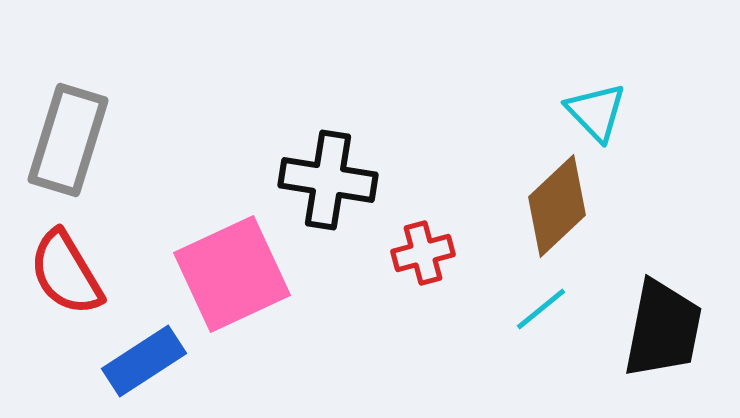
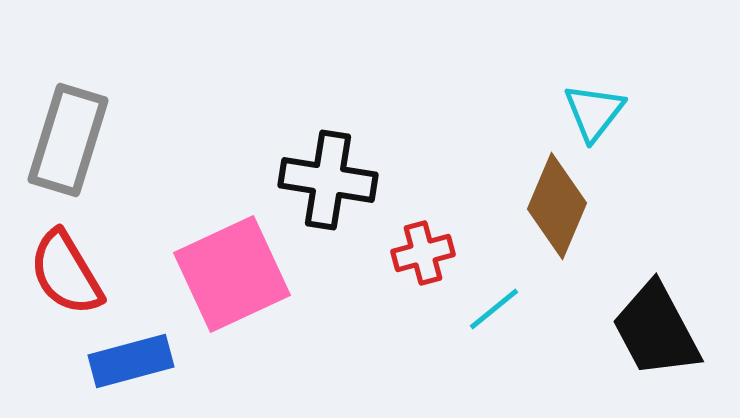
cyan triangle: moved 2 px left; rotated 22 degrees clockwise
brown diamond: rotated 24 degrees counterclockwise
cyan line: moved 47 px left
black trapezoid: moved 7 px left, 1 px down; rotated 141 degrees clockwise
blue rectangle: moved 13 px left; rotated 18 degrees clockwise
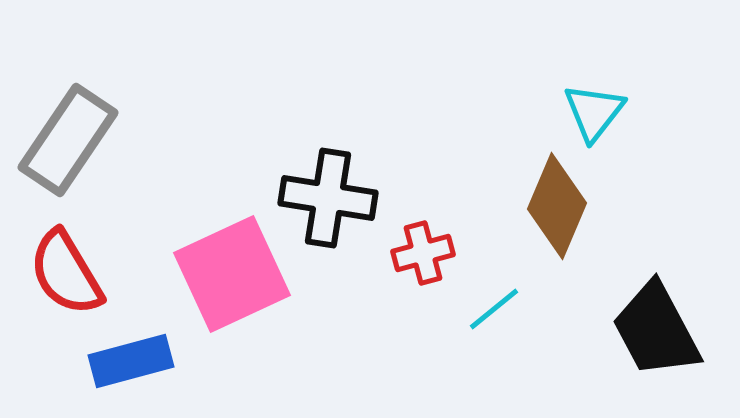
gray rectangle: rotated 17 degrees clockwise
black cross: moved 18 px down
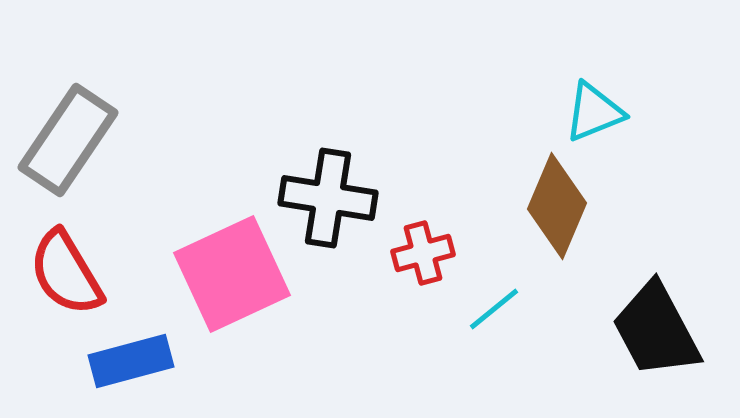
cyan triangle: rotated 30 degrees clockwise
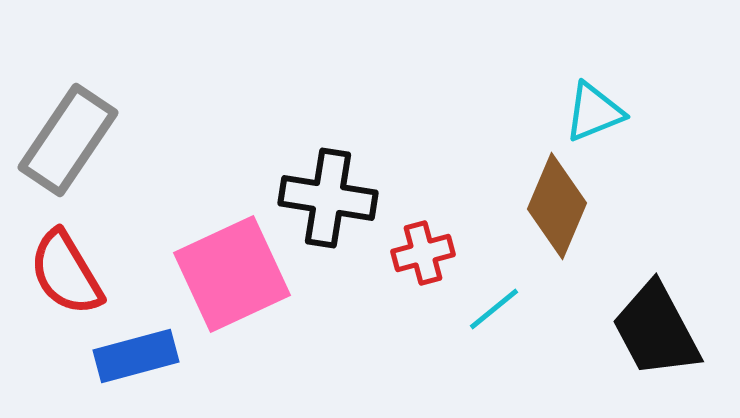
blue rectangle: moved 5 px right, 5 px up
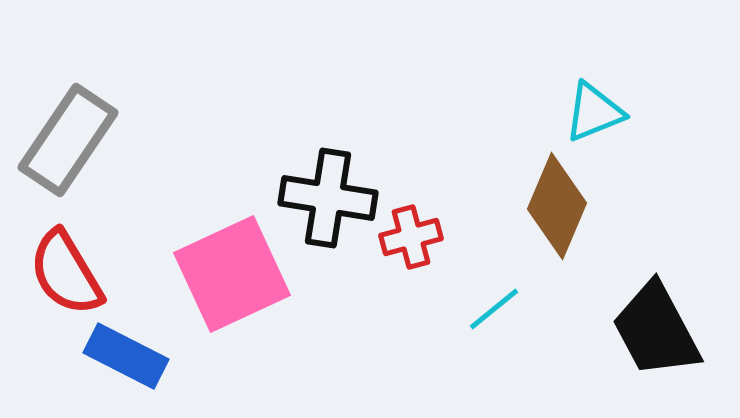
red cross: moved 12 px left, 16 px up
blue rectangle: moved 10 px left; rotated 42 degrees clockwise
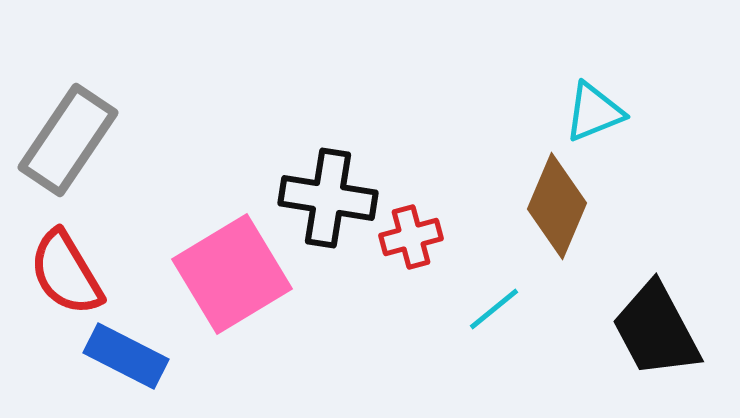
pink square: rotated 6 degrees counterclockwise
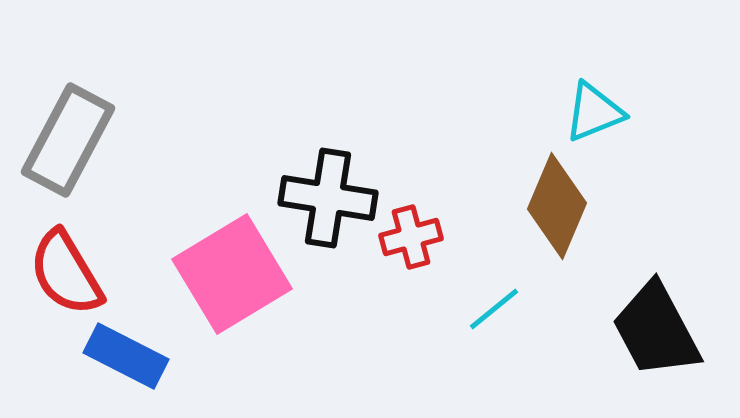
gray rectangle: rotated 6 degrees counterclockwise
